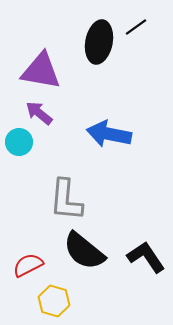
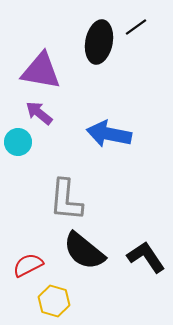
cyan circle: moved 1 px left
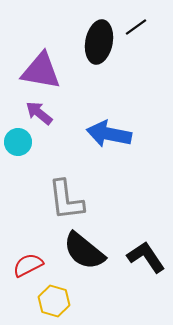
gray L-shape: rotated 12 degrees counterclockwise
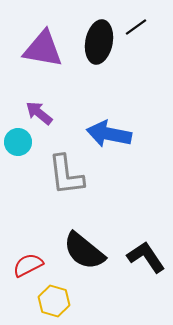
purple triangle: moved 2 px right, 22 px up
gray L-shape: moved 25 px up
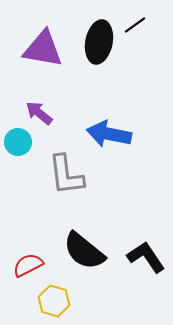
black line: moved 1 px left, 2 px up
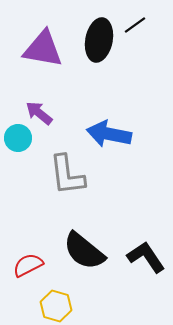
black ellipse: moved 2 px up
cyan circle: moved 4 px up
gray L-shape: moved 1 px right
yellow hexagon: moved 2 px right, 5 px down
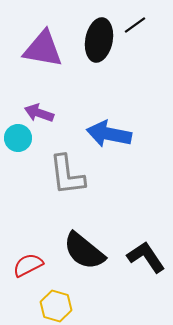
purple arrow: rotated 20 degrees counterclockwise
